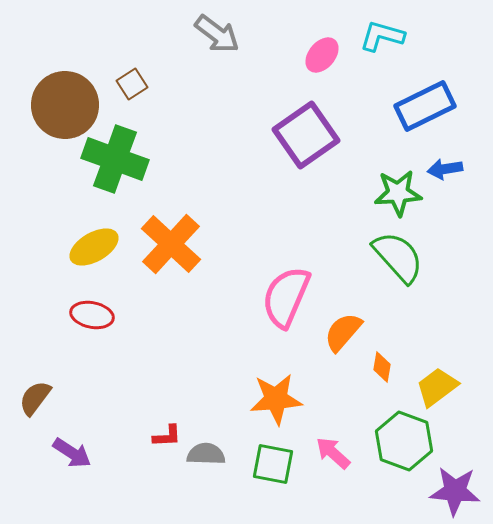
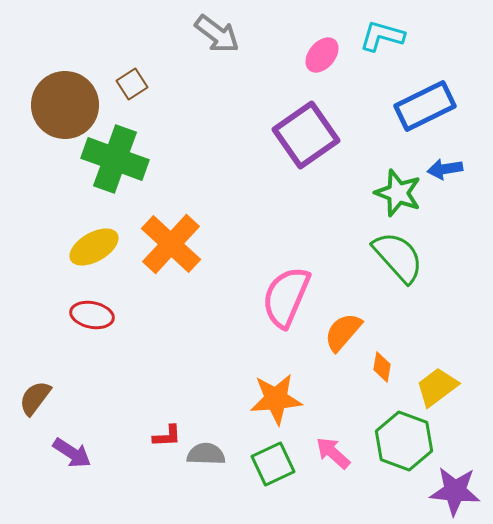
green star: rotated 24 degrees clockwise
green square: rotated 36 degrees counterclockwise
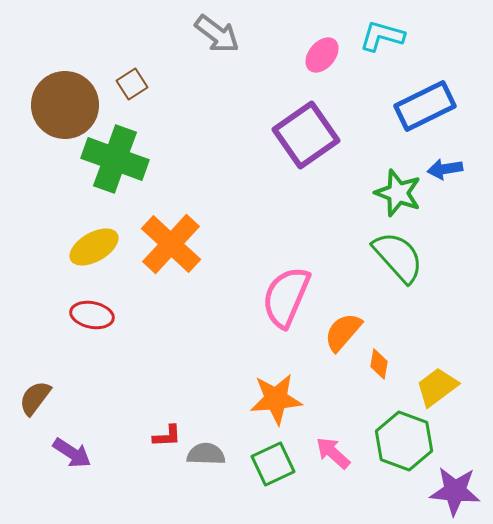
orange diamond: moved 3 px left, 3 px up
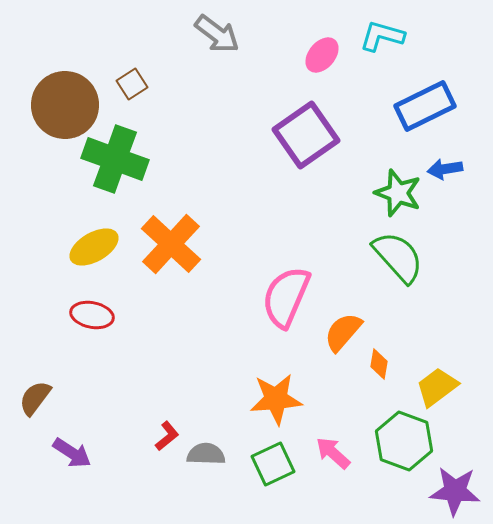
red L-shape: rotated 36 degrees counterclockwise
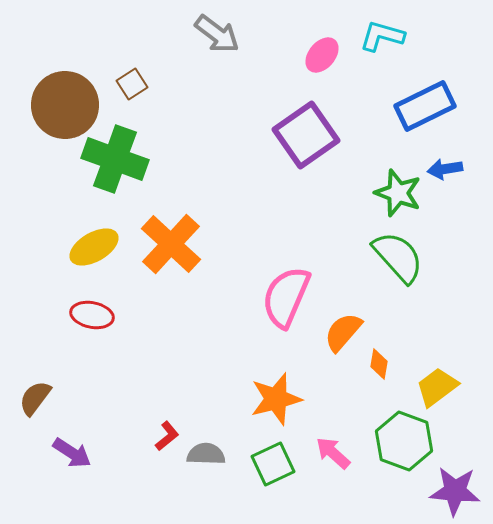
orange star: rotated 10 degrees counterclockwise
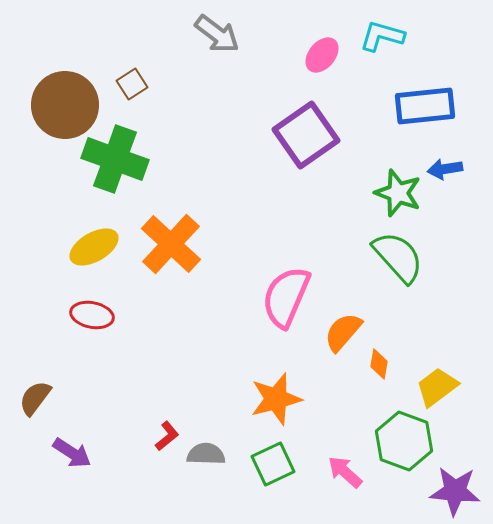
blue rectangle: rotated 20 degrees clockwise
pink arrow: moved 12 px right, 19 px down
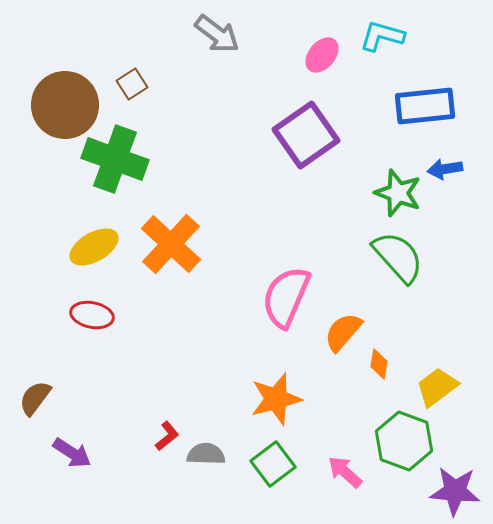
green square: rotated 12 degrees counterclockwise
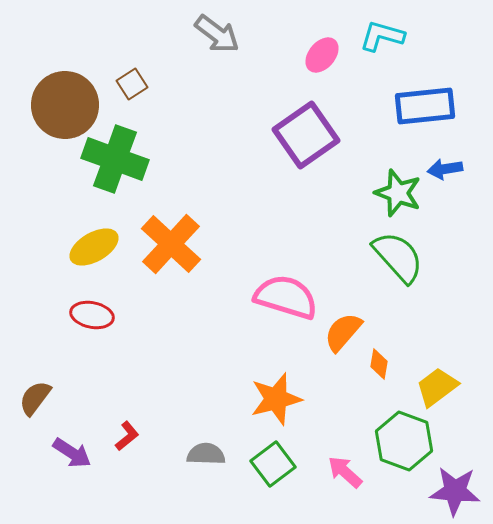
pink semicircle: rotated 84 degrees clockwise
red L-shape: moved 40 px left
